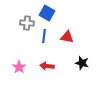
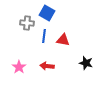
red triangle: moved 4 px left, 3 px down
black star: moved 4 px right
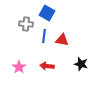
gray cross: moved 1 px left, 1 px down
red triangle: moved 1 px left
black star: moved 5 px left, 1 px down
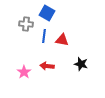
pink star: moved 5 px right, 5 px down
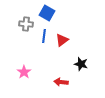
red triangle: rotated 48 degrees counterclockwise
red arrow: moved 14 px right, 16 px down
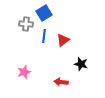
blue square: moved 3 px left; rotated 28 degrees clockwise
red triangle: moved 1 px right
pink star: rotated 16 degrees clockwise
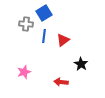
black star: rotated 16 degrees clockwise
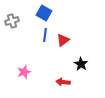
blue square: rotated 28 degrees counterclockwise
gray cross: moved 14 px left, 3 px up; rotated 24 degrees counterclockwise
blue line: moved 1 px right, 1 px up
red arrow: moved 2 px right
